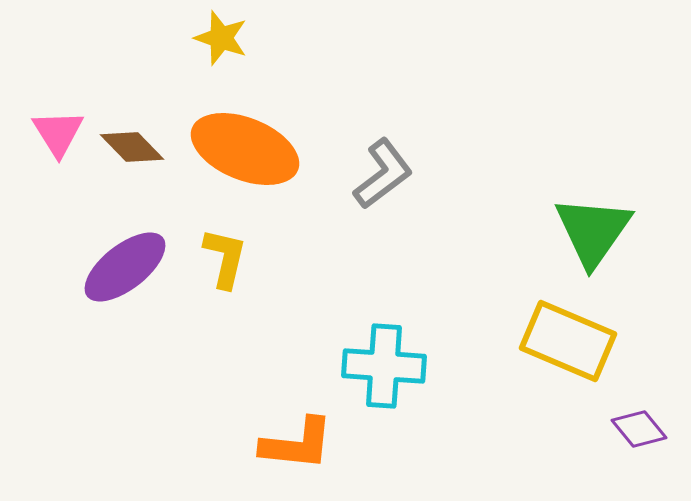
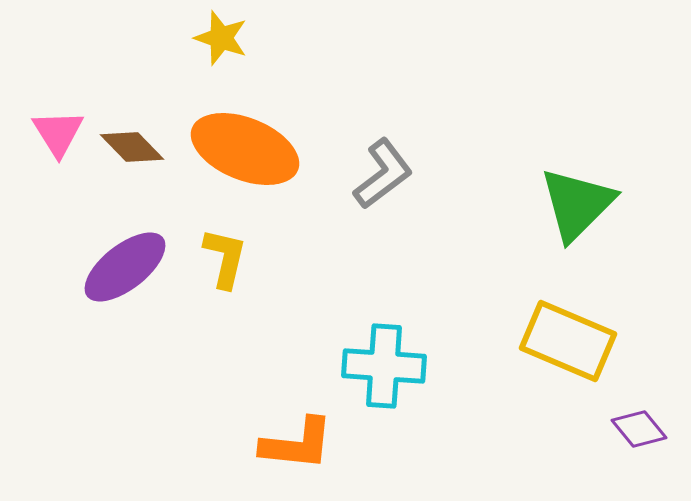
green triangle: moved 16 px left, 27 px up; rotated 10 degrees clockwise
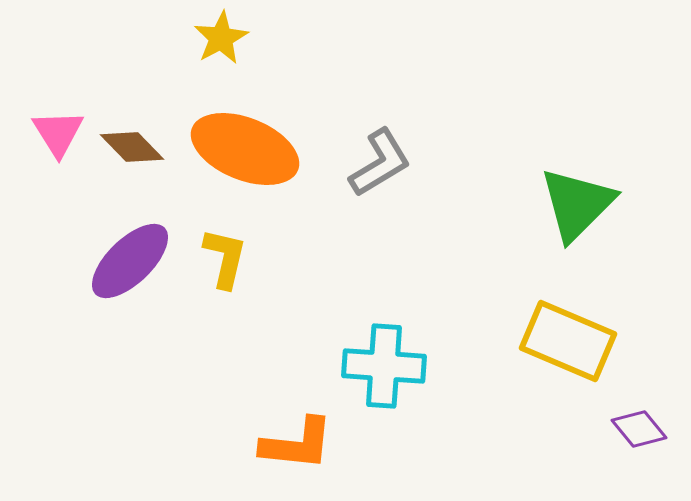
yellow star: rotated 24 degrees clockwise
gray L-shape: moved 3 px left, 11 px up; rotated 6 degrees clockwise
purple ellipse: moved 5 px right, 6 px up; rotated 6 degrees counterclockwise
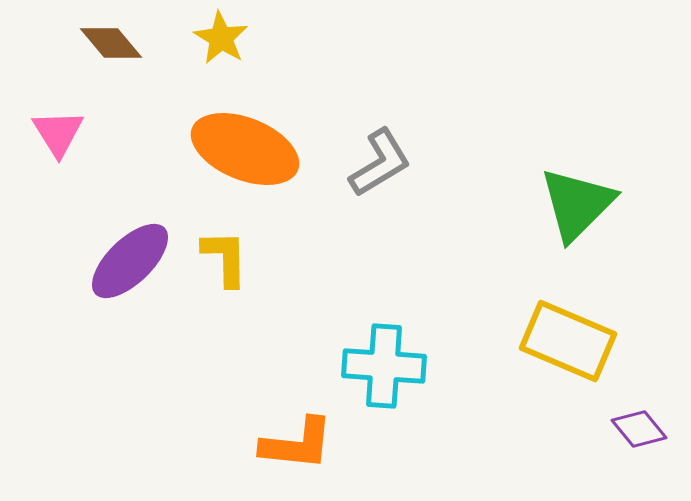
yellow star: rotated 12 degrees counterclockwise
brown diamond: moved 21 px left, 104 px up; rotated 4 degrees clockwise
yellow L-shape: rotated 14 degrees counterclockwise
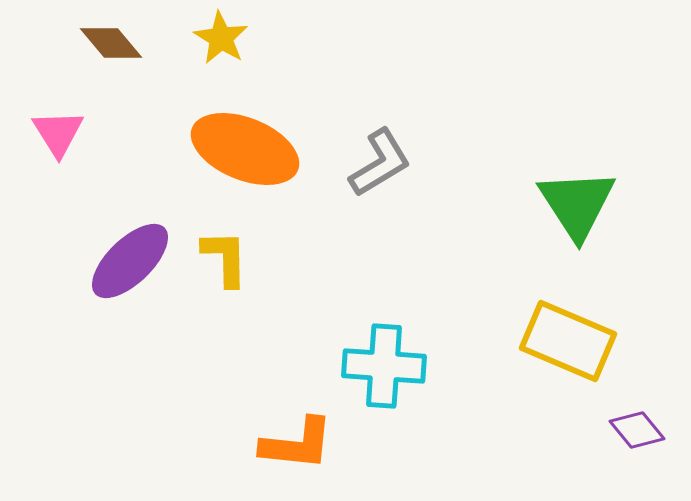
green triangle: rotated 18 degrees counterclockwise
purple diamond: moved 2 px left, 1 px down
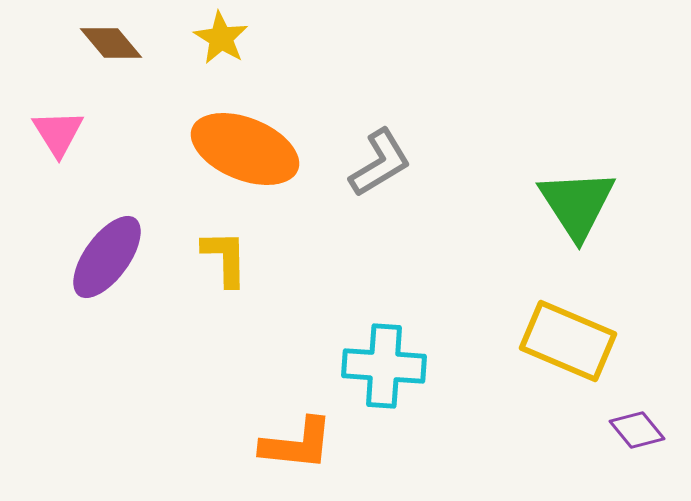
purple ellipse: moved 23 px left, 4 px up; rotated 10 degrees counterclockwise
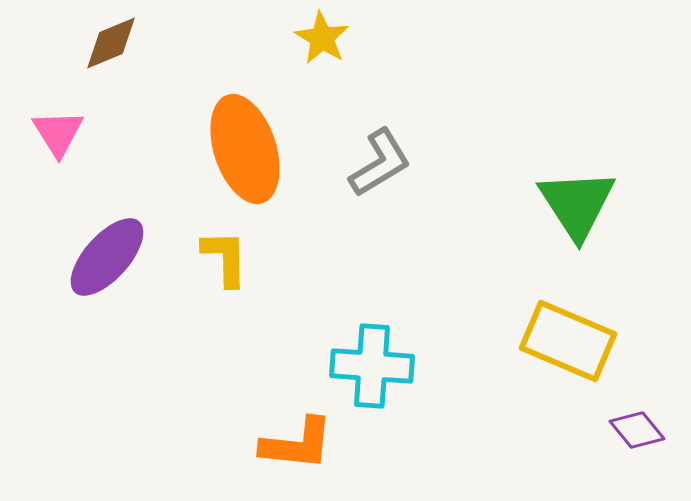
yellow star: moved 101 px right
brown diamond: rotated 72 degrees counterclockwise
orange ellipse: rotated 50 degrees clockwise
purple ellipse: rotated 6 degrees clockwise
cyan cross: moved 12 px left
